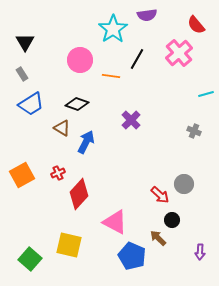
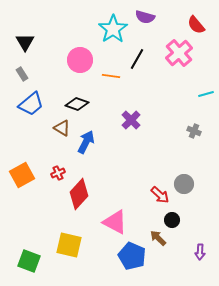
purple semicircle: moved 2 px left, 2 px down; rotated 24 degrees clockwise
blue trapezoid: rotated 8 degrees counterclockwise
green square: moved 1 px left, 2 px down; rotated 20 degrees counterclockwise
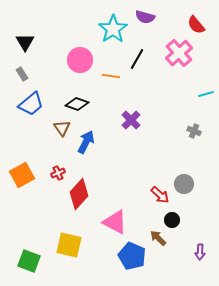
brown triangle: rotated 24 degrees clockwise
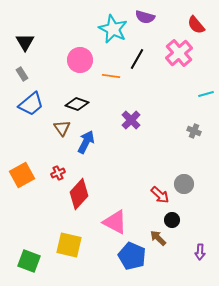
cyan star: rotated 12 degrees counterclockwise
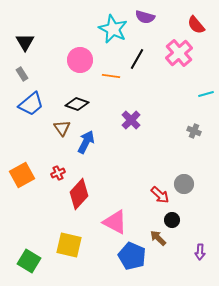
green square: rotated 10 degrees clockwise
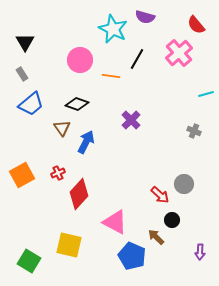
brown arrow: moved 2 px left, 1 px up
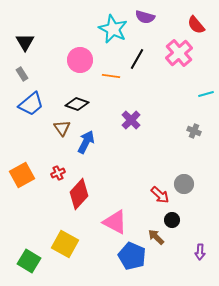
yellow square: moved 4 px left, 1 px up; rotated 16 degrees clockwise
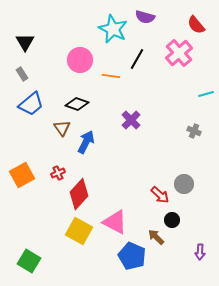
yellow square: moved 14 px right, 13 px up
